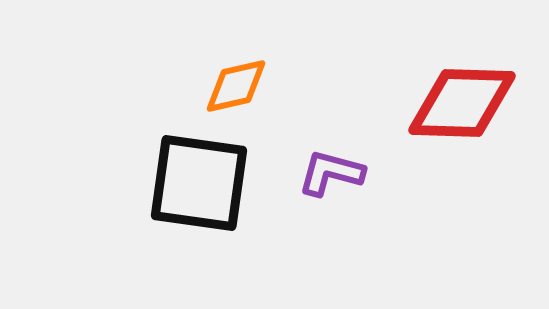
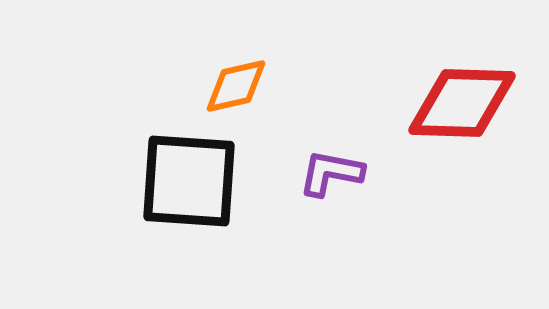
purple L-shape: rotated 4 degrees counterclockwise
black square: moved 10 px left, 2 px up; rotated 4 degrees counterclockwise
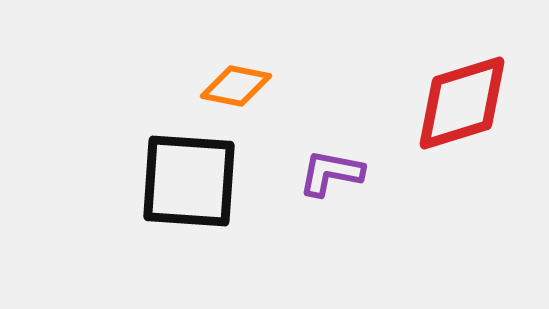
orange diamond: rotated 24 degrees clockwise
red diamond: rotated 19 degrees counterclockwise
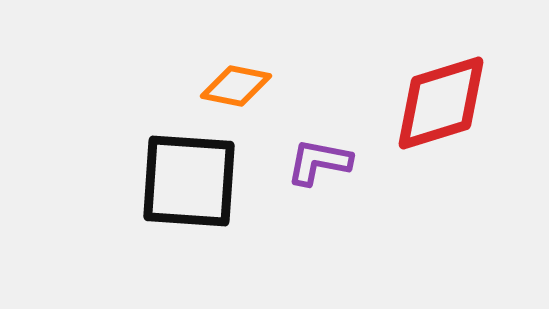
red diamond: moved 21 px left
purple L-shape: moved 12 px left, 11 px up
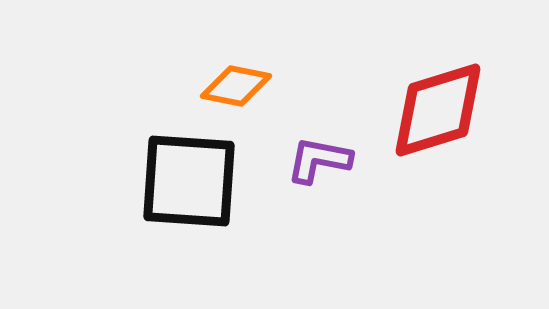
red diamond: moved 3 px left, 7 px down
purple L-shape: moved 2 px up
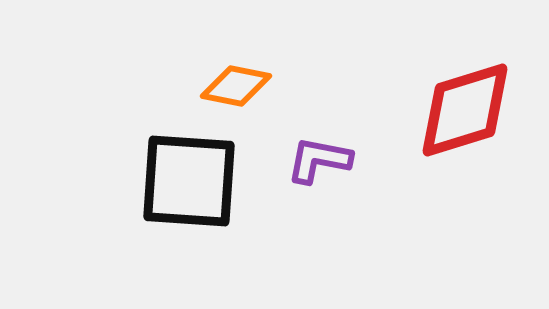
red diamond: moved 27 px right
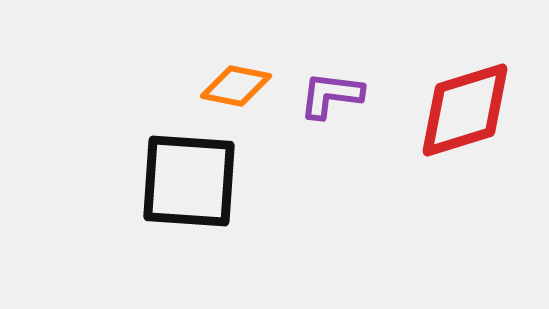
purple L-shape: moved 12 px right, 65 px up; rotated 4 degrees counterclockwise
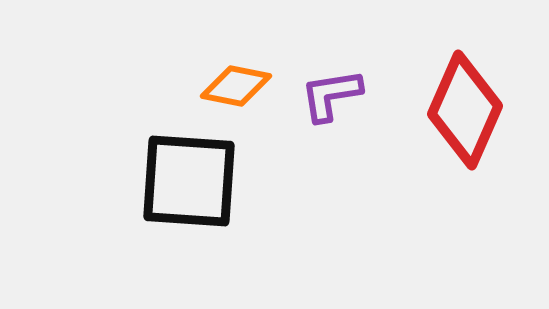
purple L-shape: rotated 16 degrees counterclockwise
red diamond: rotated 49 degrees counterclockwise
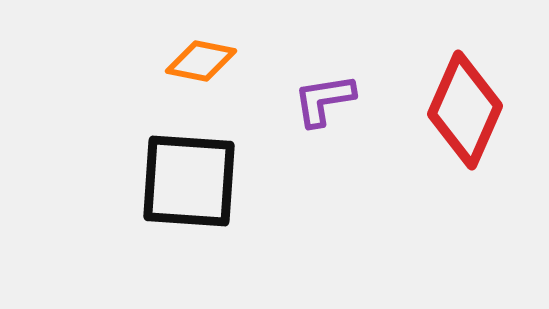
orange diamond: moved 35 px left, 25 px up
purple L-shape: moved 7 px left, 5 px down
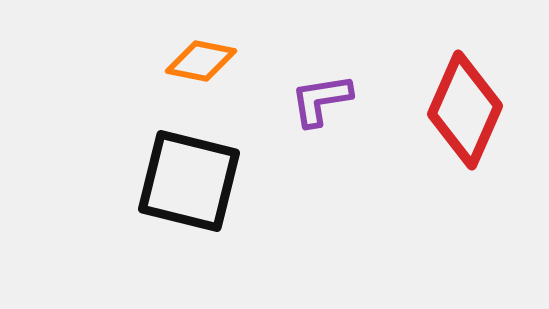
purple L-shape: moved 3 px left
black square: rotated 10 degrees clockwise
